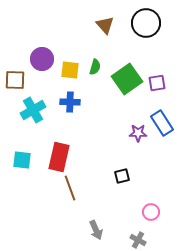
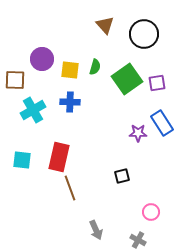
black circle: moved 2 px left, 11 px down
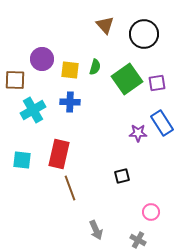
red rectangle: moved 3 px up
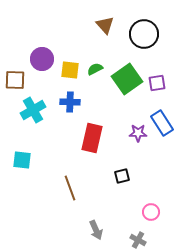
green semicircle: moved 2 px down; rotated 133 degrees counterclockwise
red rectangle: moved 33 px right, 16 px up
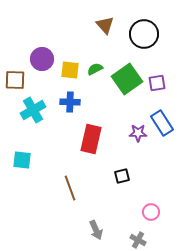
red rectangle: moved 1 px left, 1 px down
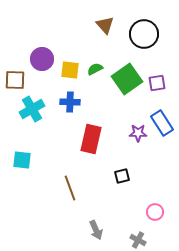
cyan cross: moved 1 px left, 1 px up
pink circle: moved 4 px right
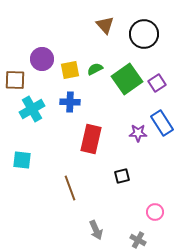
yellow square: rotated 18 degrees counterclockwise
purple square: rotated 24 degrees counterclockwise
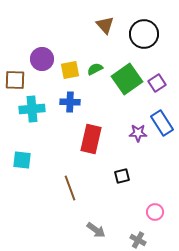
cyan cross: rotated 25 degrees clockwise
gray arrow: rotated 30 degrees counterclockwise
